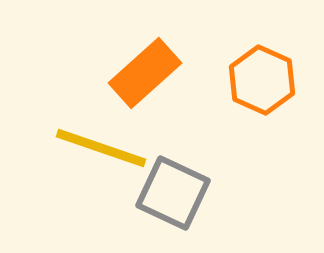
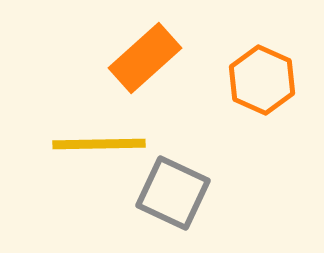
orange rectangle: moved 15 px up
yellow line: moved 2 px left, 4 px up; rotated 20 degrees counterclockwise
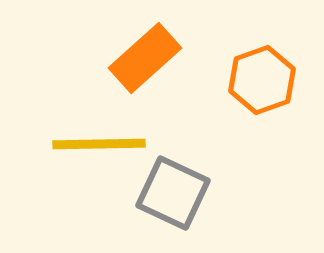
orange hexagon: rotated 16 degrees clockwise
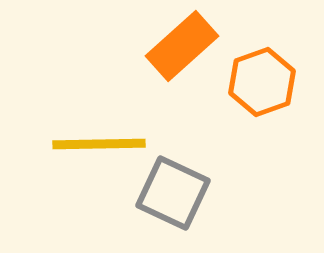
orange rectangle: moved 37 px right, 12 px up
orange hexagon: moved 2 px down
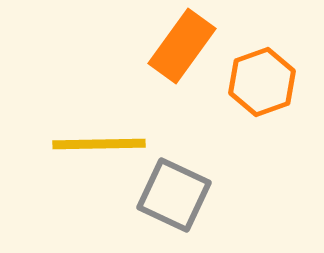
orange rectangle: rotated 12 degrees counterclockwise
gray square: moved 1 px right, 2 px down
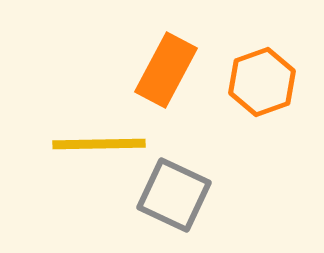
orange rectangle: moved 16 px left, 24 px down; rotated 8 degrees counterclockwise
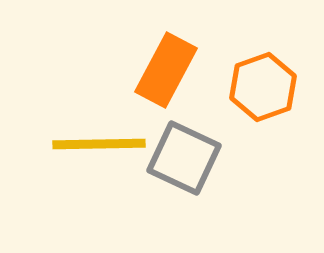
orange hexagon: moved 1 px right, 5 px down
gray square: moved 10 px right, 37 px up
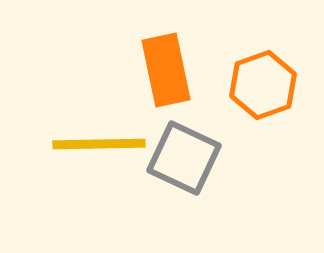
orange rectangle: rotated 40 degrees counterclockwise
orange hexagon: moved 2 px up
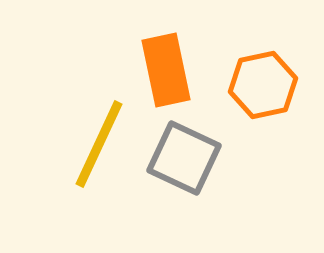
orange hexagon: rotated 8 degrees clockwise
yellow line: rotated 64 degrees counterclockwise
